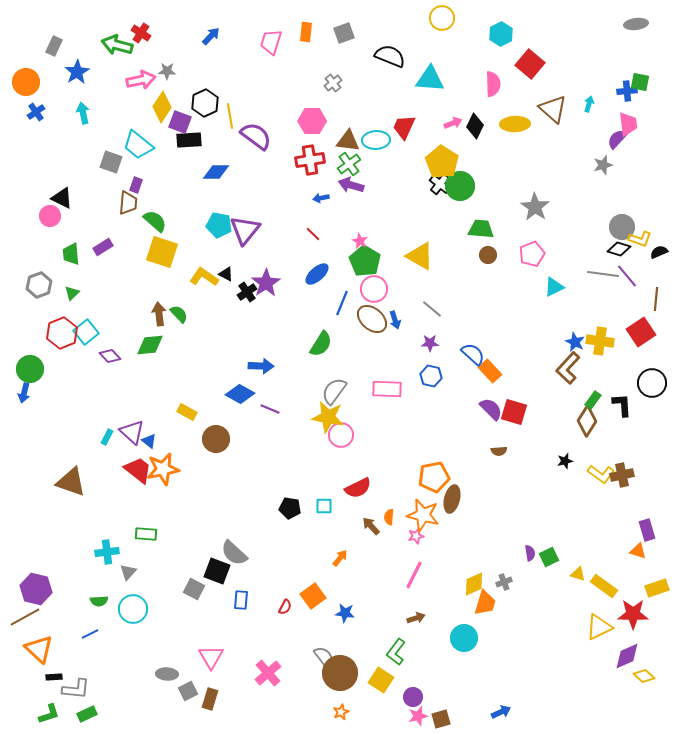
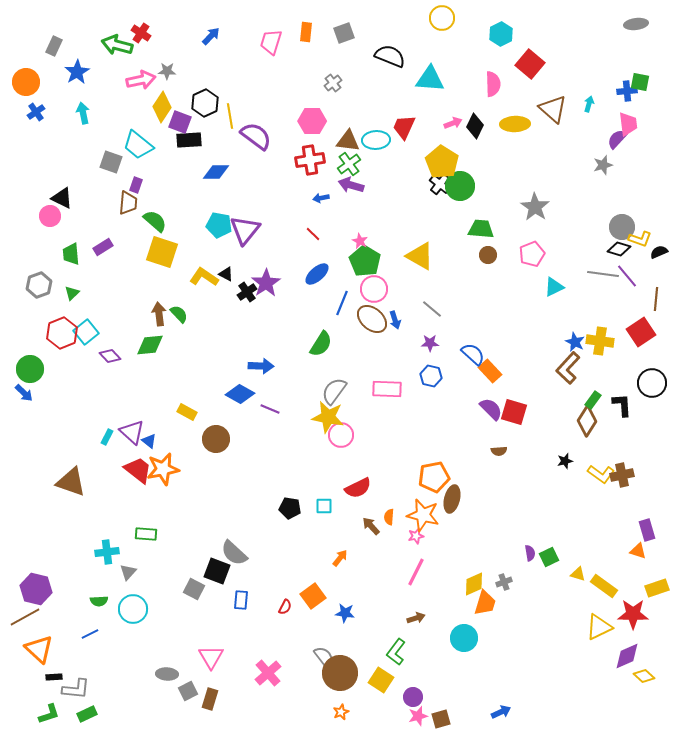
blue arrow at (24, 393): rotated 60 degrees counterclockwise
pink line at (414, 575): moved 2 px right, 3 px up
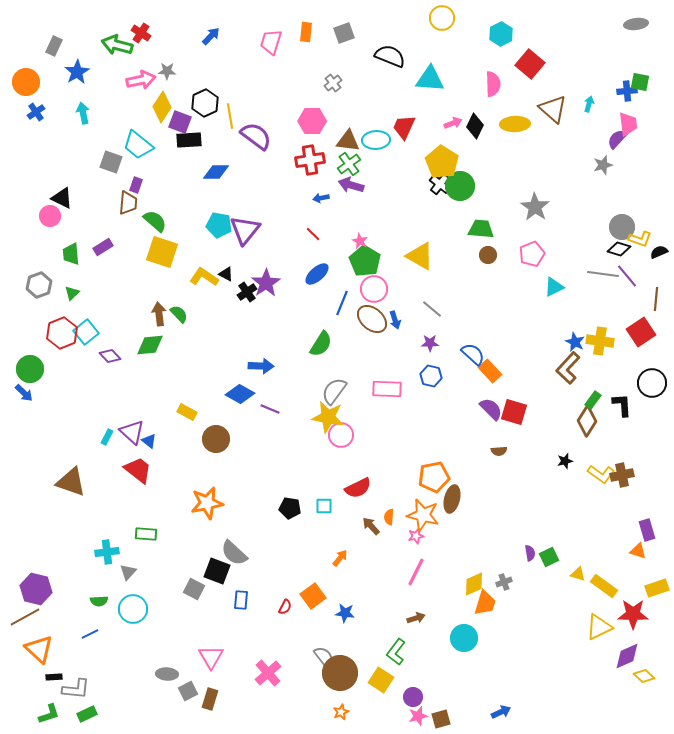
orange star at (163, 469): moved 44 px right, 34 px down
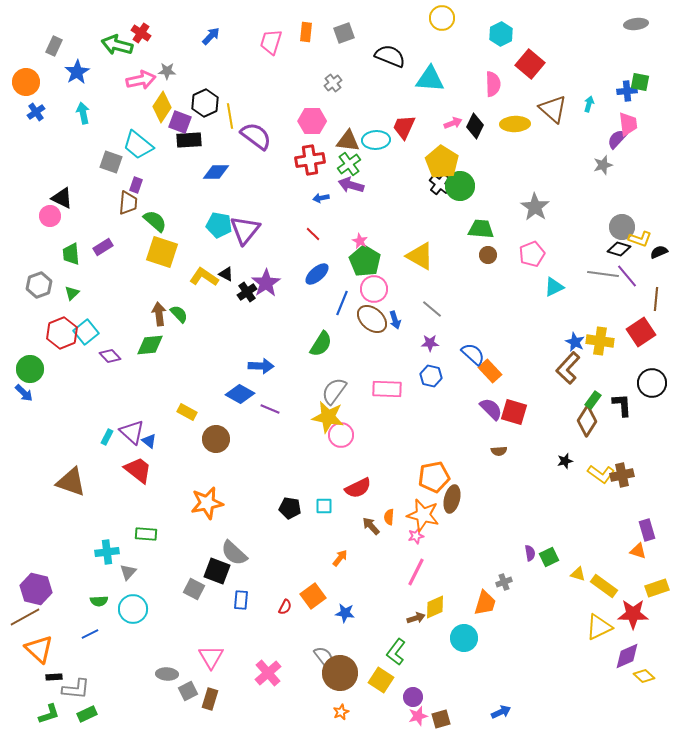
yellow diamond at (474, 584): moved 39 px left, 23 px down
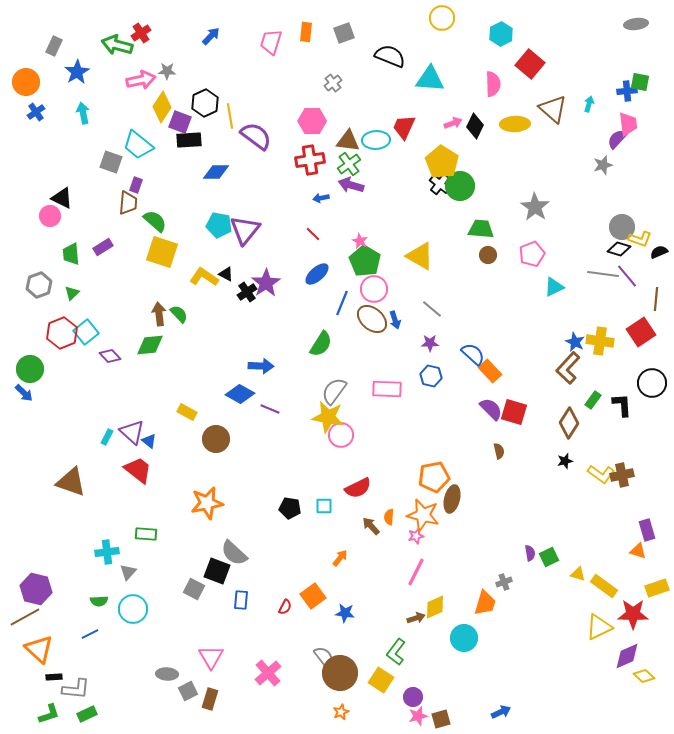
red cross at (141, 33): rotated 24 degrees clockwise
brown diamond at (587, 421): moved 18 px left, 2 px down
brown semicircle at (499, 451): rotated 98 degrees counterclockwise
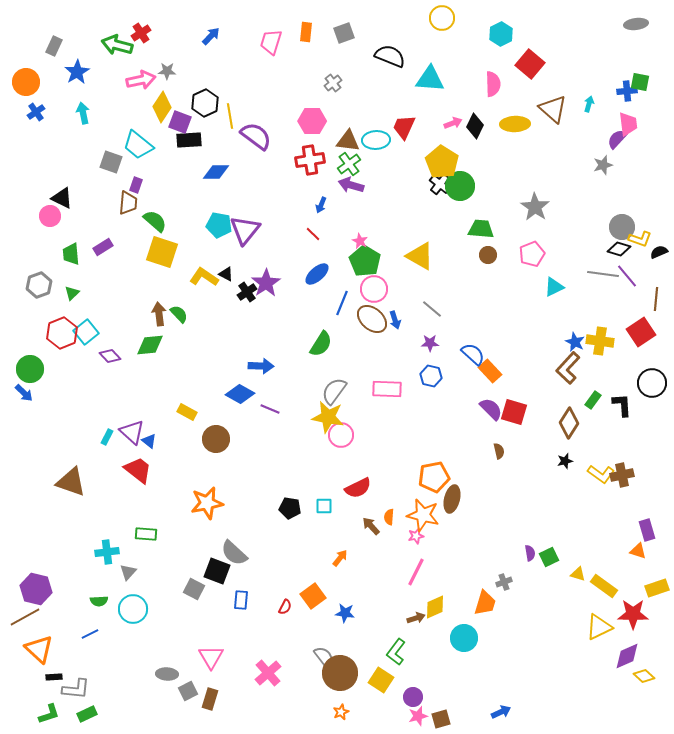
blue arrow at (321, 198): moved 7 px down; rotated 56 degrees counterclockwise
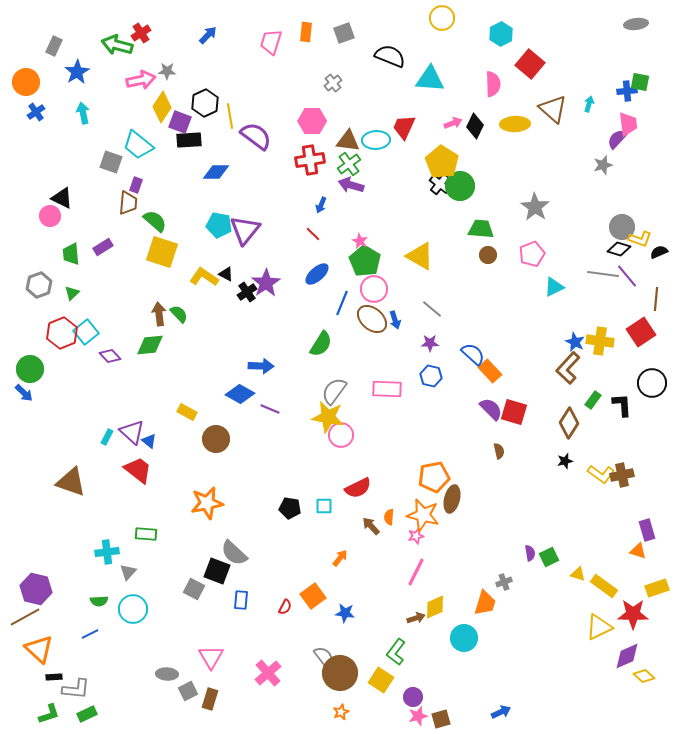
blue arrow at (211, 36): moved 3 px left, 1 px up
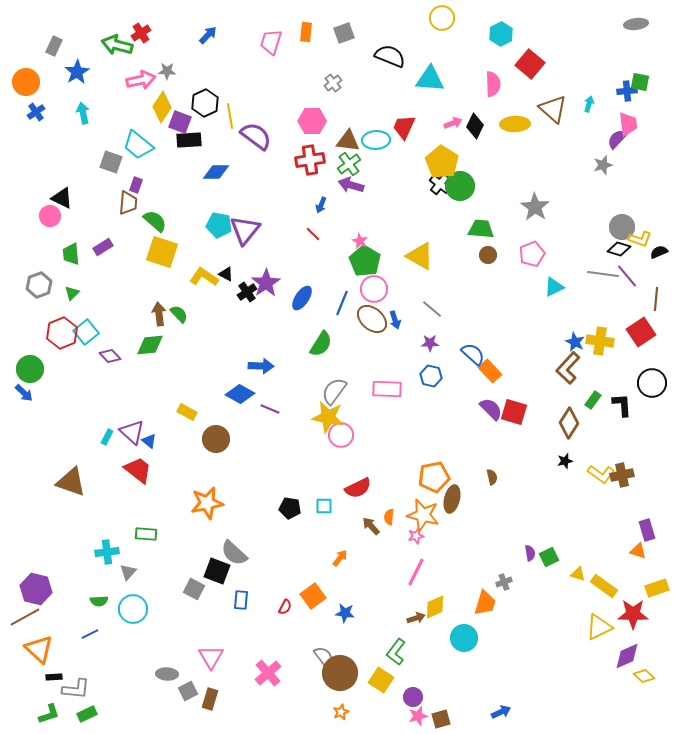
blue ellipse at (317, 274): moved 15 px left, 24 px down; rotated 15 degrees counterclockwise
brown semicircle at (499, 451): moved 7 px left, 26 px down
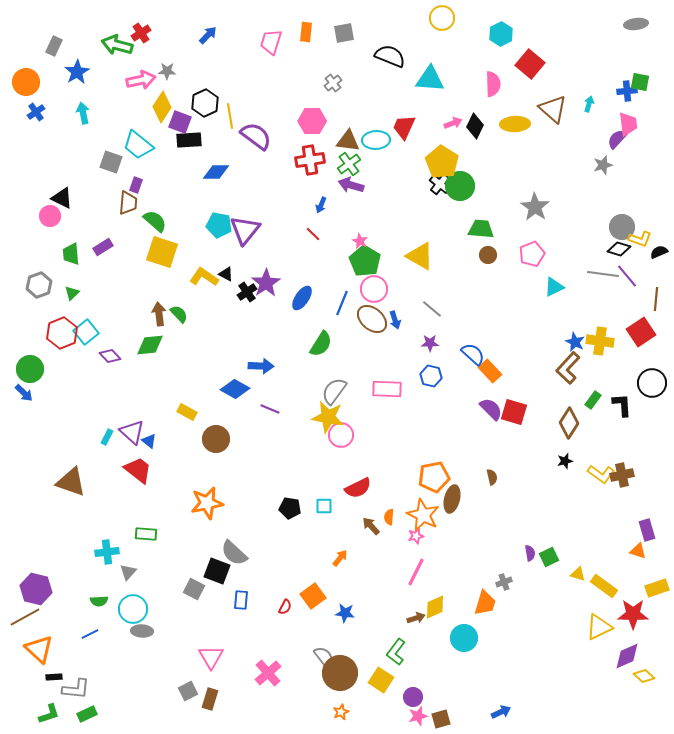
gray square at (344, 33): rotated 10 degrees clockwise
blue diamond at (240, 394): moved 5 px left, 5 px up
orange star at (423, 515): rotated 12 degrees clockwise
gray ellipse at (167, 674): moved 25 px left, 43 px up
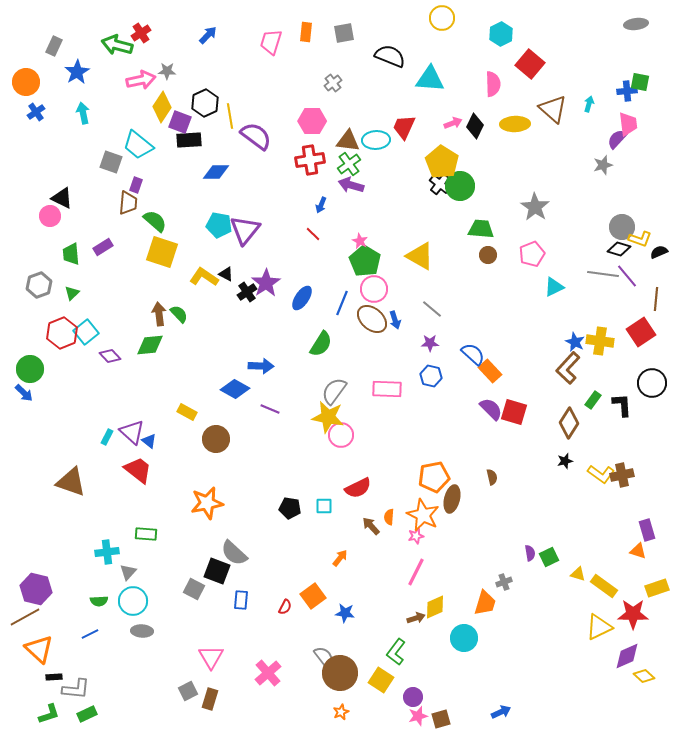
cyan circle at (133, 609): moved 8 px up
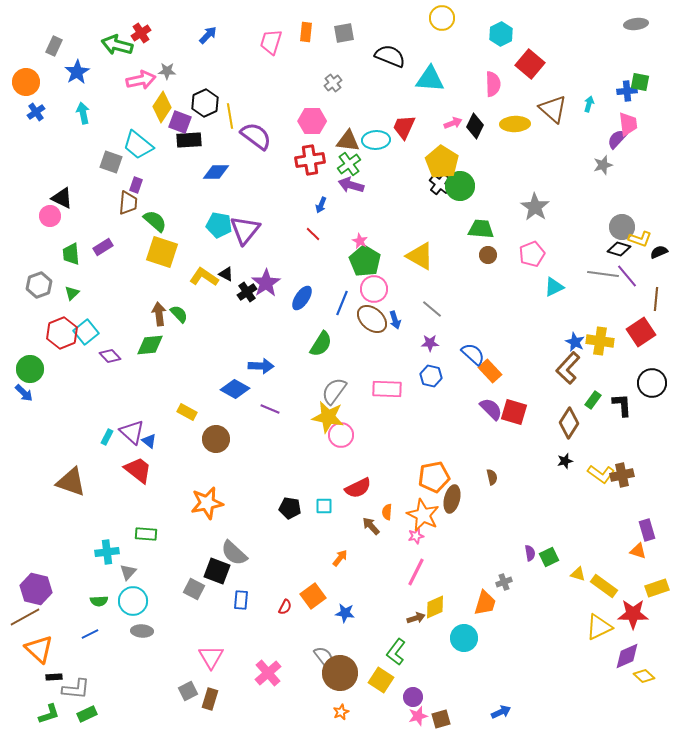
orange semicircle at (389, 517): moved 2 px left, 5 px up
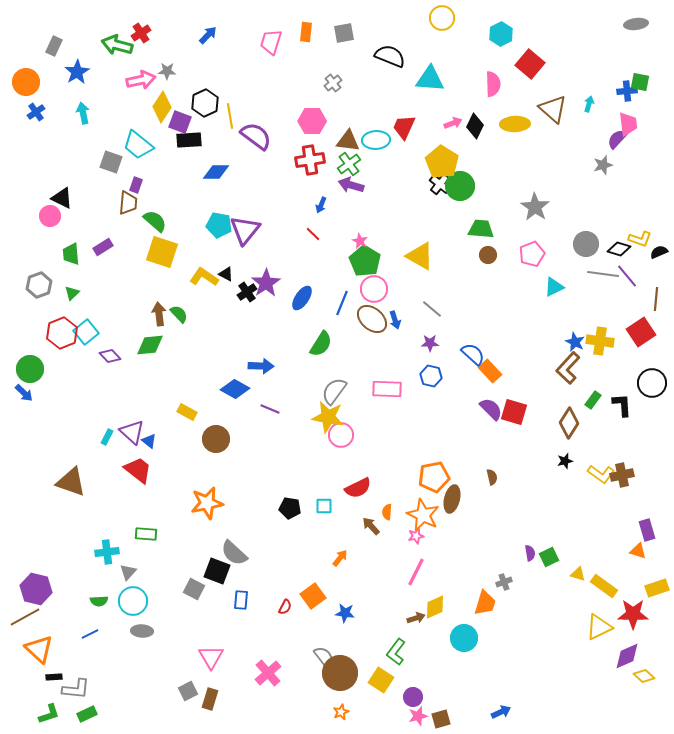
gray circle at (622, 227): moved 36 px left, 17 px down
